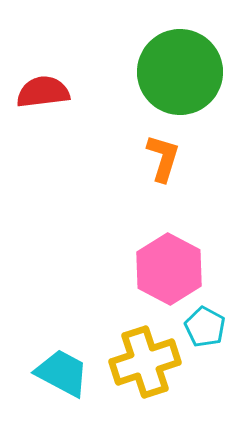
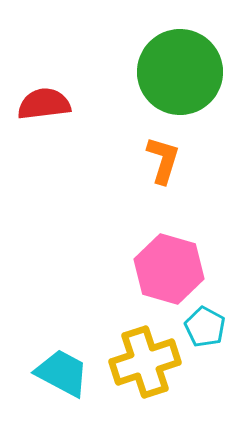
red semicircle: moved 1 px right, 12 px down
orange L-shape: moved 2 px down
pink hexagon: rotated 12 degrees counterclockwise
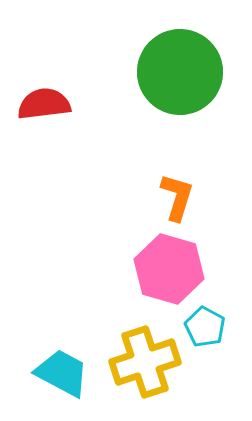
orange L-shape: moved 14 px right, 37 px down
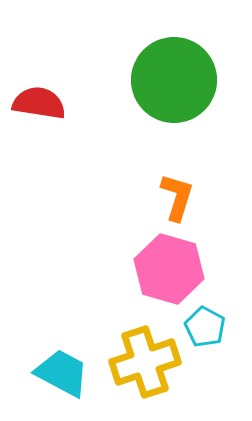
green circle: moved 6 px left, 8 px down
red semicircle: moved 5 px left, 1 px up; rotated 16 degrees clockwise
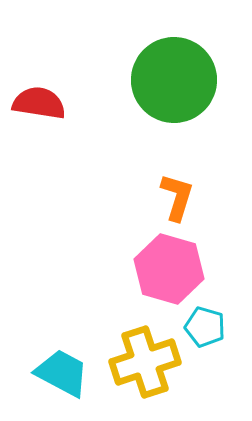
cyan pentagon: rotated 12 degrees counterclockwise
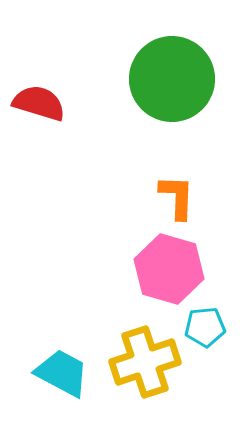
green circle: moved 2 px left, 1 px up
red semicircle: rotated 8 degrees clockwise
orange L-shape: rotated 15 degrees counterclockwise
cyan pentagon: rotated 21 degrees counterclockwise
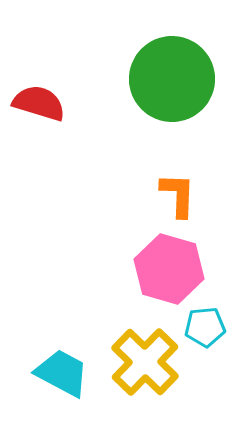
orange L-shape: moved 1 px right, 2 px up
yellow cross: rotated 28 degrees counterclockwise
